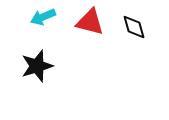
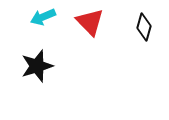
red triangle: rotated 32 degrees clockwise
black diamond: moved 10 px right; rotated 32 degrees clockwise
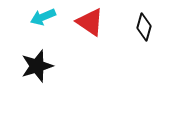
red triangle: rotated 12 degrees counterclockwise
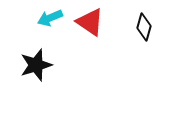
cyan arrow: moved 7 px right, 1 px down
black star: moved 1 px left, 1 px up
